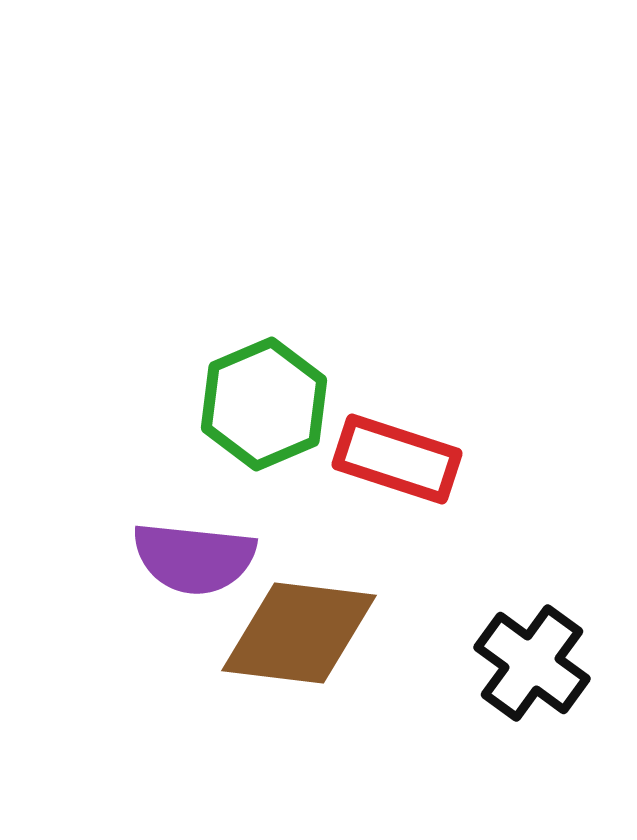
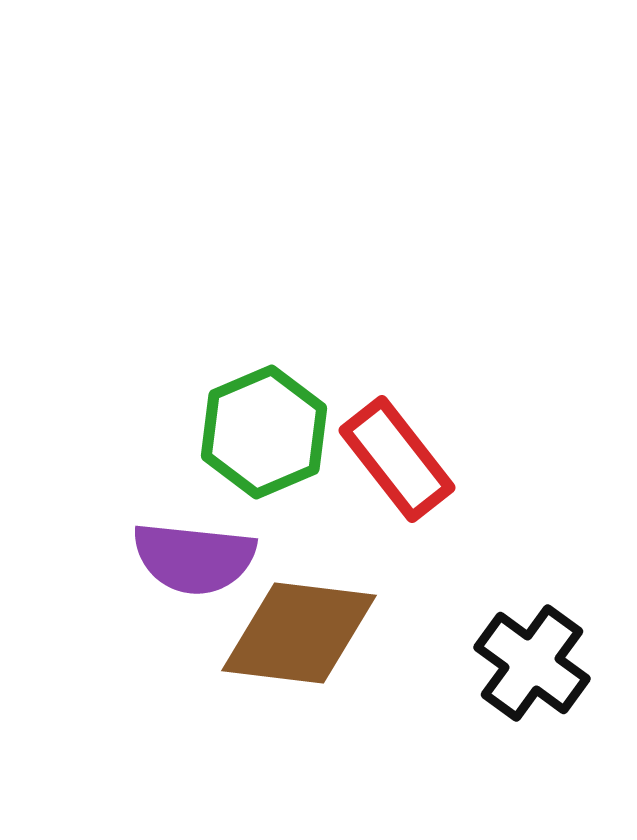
green hexagon: moved 28 px down
red rectangle: rotated 34 degrees clockwise
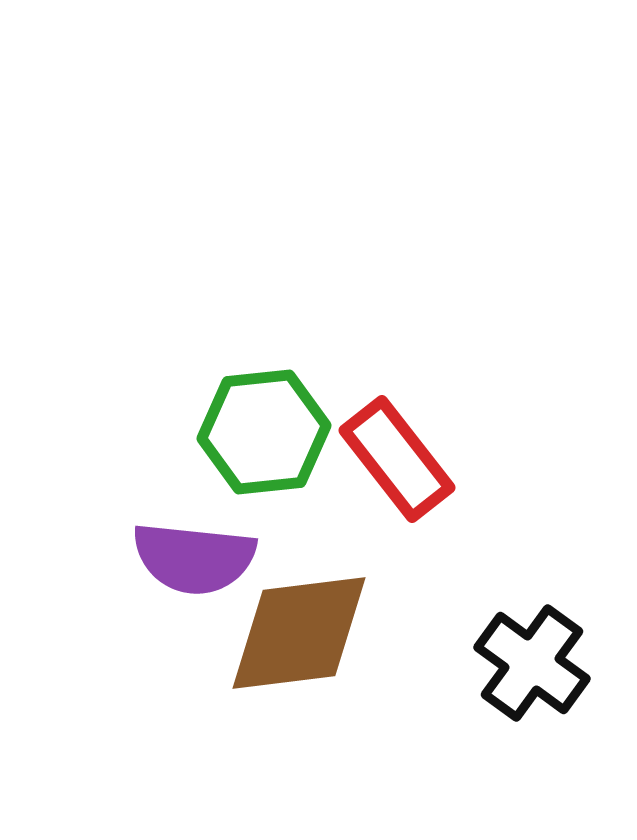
green hexagon: rotated 17 degrees clockwise
brown diamond: rotated 14 degrees counterclockwise
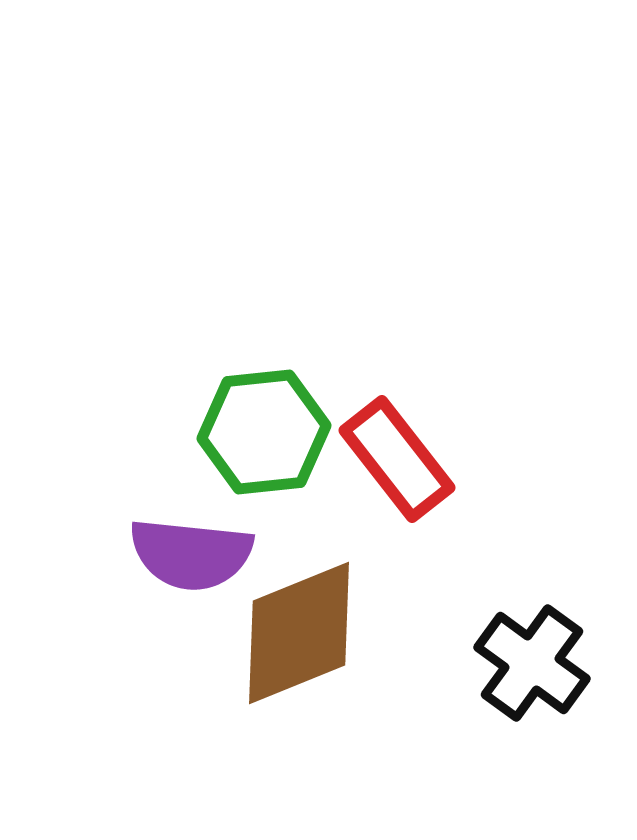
purple semicircle: moved 3 px left, 4 px up
brown diamond: rotated 15 degrees counterclockwise
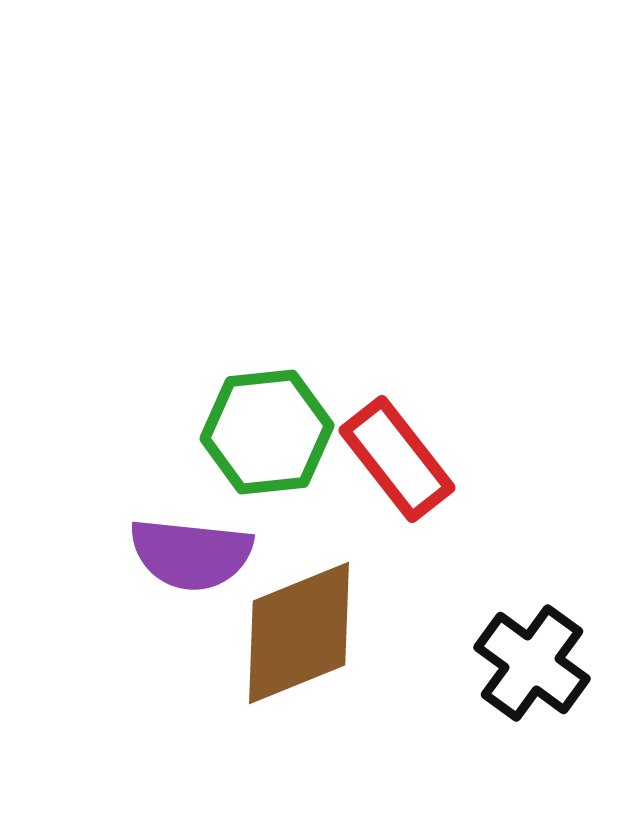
green hexagon: moved 3 px right
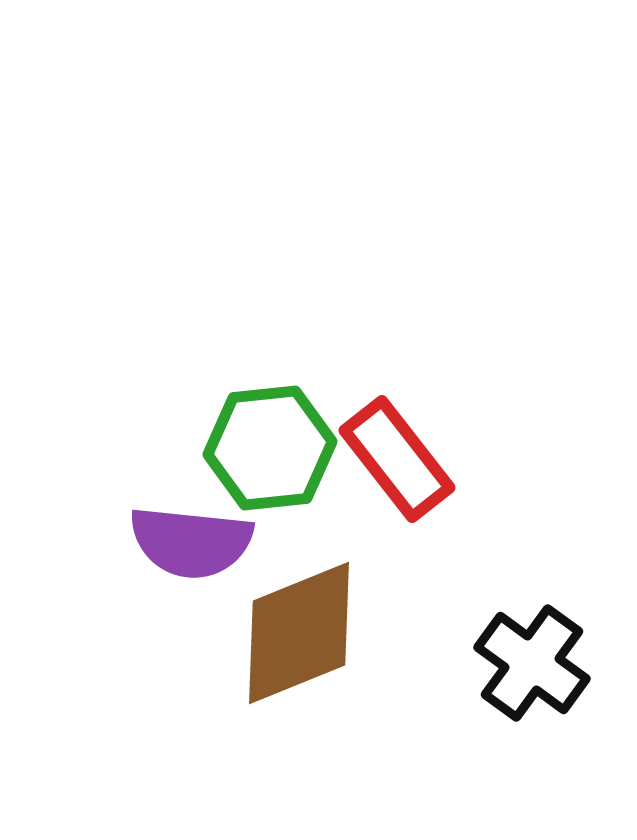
green hexagon: moved 3 px right, 16 px down
purple semicircle: moved 12 px up
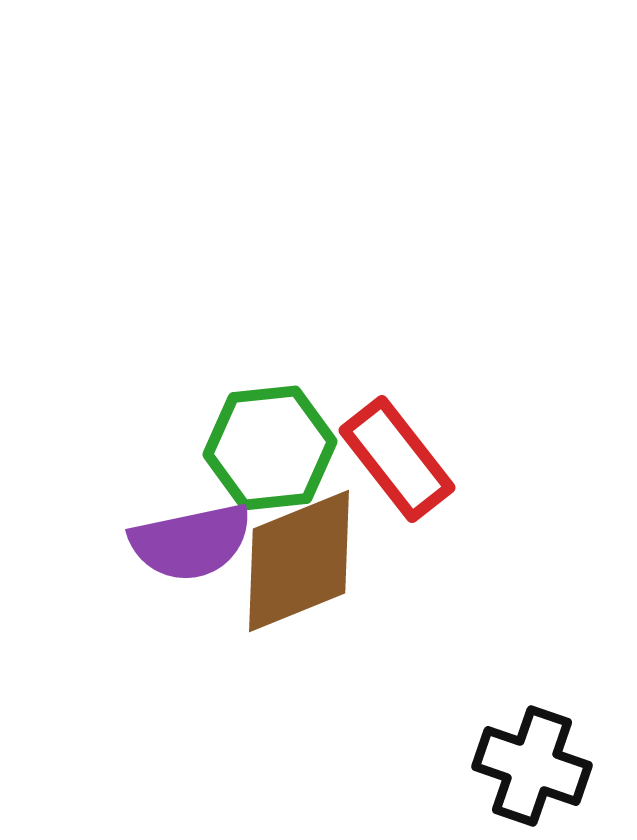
purple semicircle: rotated 18 degrees counterclockwise
brown diamond: moved 72 px up
black cross: moved 103 px down; rotated 17 degrees counterclockwise
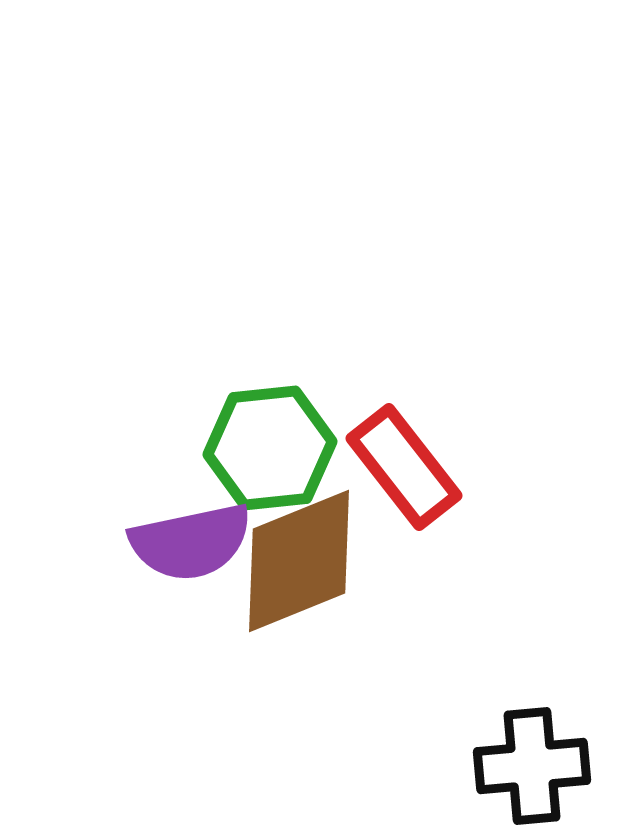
red rectangle: moved 7 px right, 8 px down
black cross: rotated 24 degrees counterclockwise
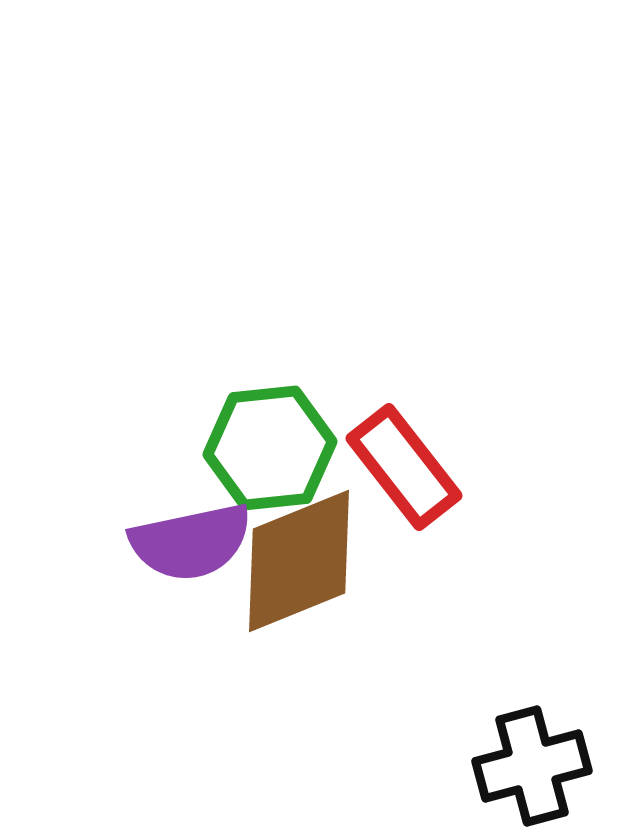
black cross: rotated 10 degrees counterclockwise
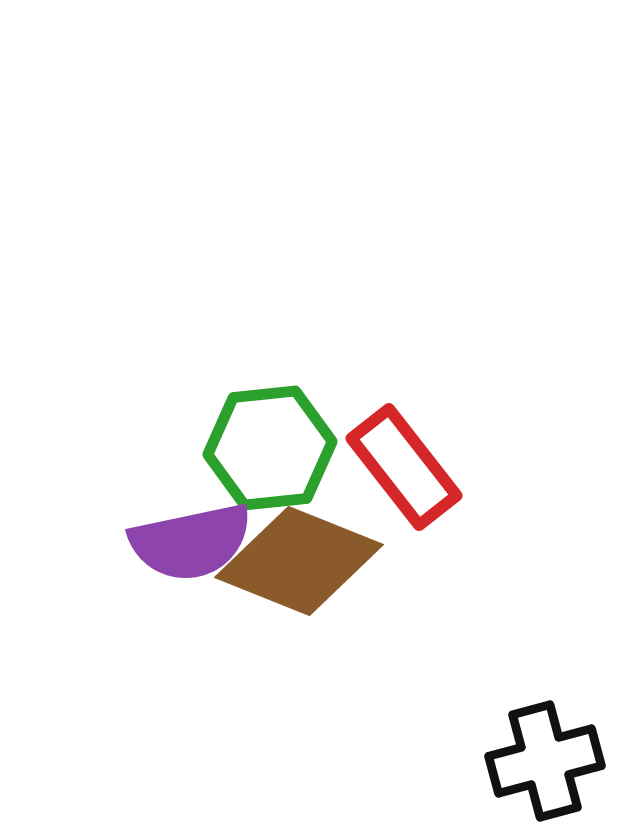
brown diamond: rotated 44 degrees clockwise
black cross: moved 13 px right, 5 px up
